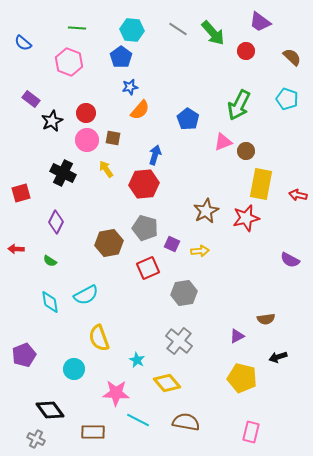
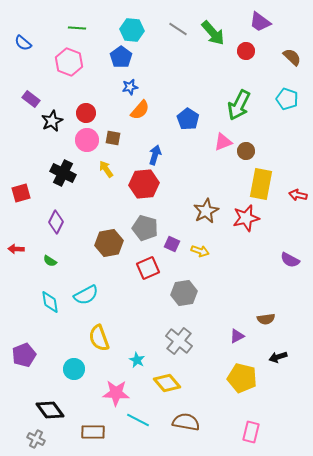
yellow arrow at (200, 251): rotated 24 degrees clockwise
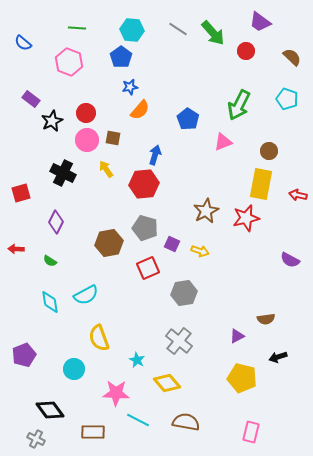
brown circle at (246, 151): moved 23 px right
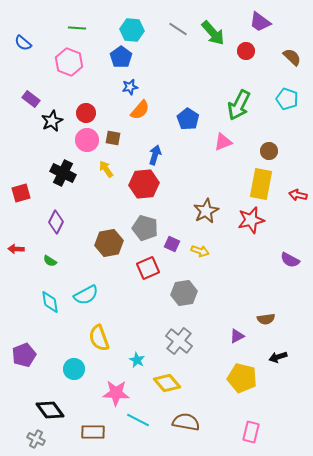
red star at (246, 218): moved 5 px right, 2 px down
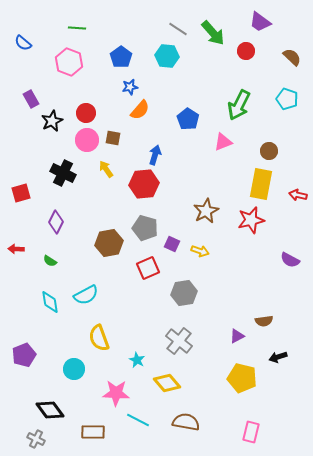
cyan hexagon at (132, 30): moved 35 px right, 26 px down
purple rectangle at (31, 99): rotated 24 degrees clockwise
brown semicircle at (266, 319): moved 2 px left, 2 px down
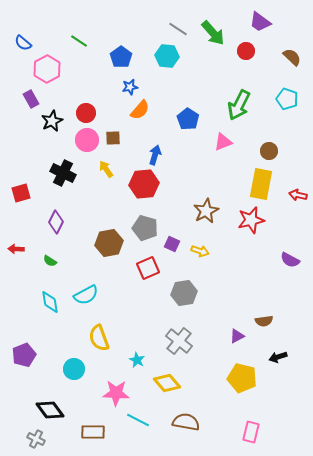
green line at (77, 28): moved 2 px right, 13 px down; rotated 30 degrees clockwise
pink hexagon at (69, 62): moved 22 px left, 7 px down; rotated 12 degrees clockwise
brown square at (113, 138): rotated 14 degrees counterclockwise
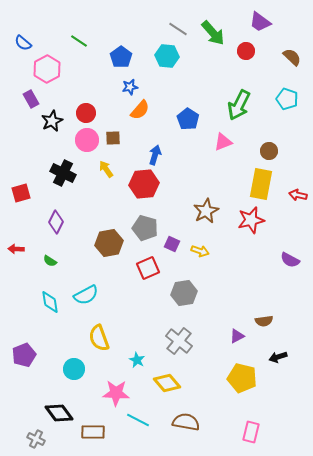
black diamond at (50, 410): moved 9 px right, 3 px down
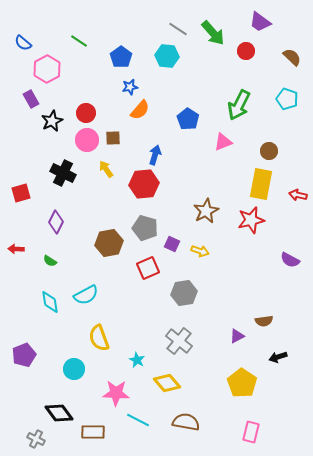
yellow pentagon at (242, 378): moved 5 px down; rotated 20 degrees clockwise
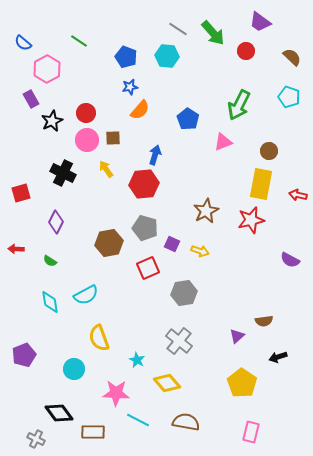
blue pentagon at (121, 57): moved 5 px right; rotated 15 degrees counterclockwise
cyan pentagon at (287, 99): moved 2 px right, 2 px up
purple triangle at (237, 336): rotated 14 degrees counterclockwise
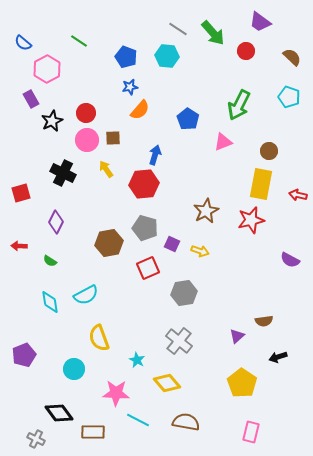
red arrow at (16, 249): moved 3 px right, 3 px up
